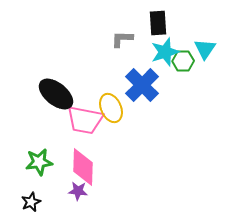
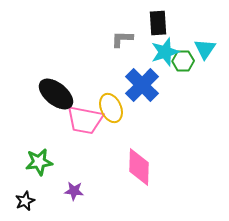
pink diamond: moved 56 px right
purple star: moved 4 px left
black star: moved 6 px left, 1 px up
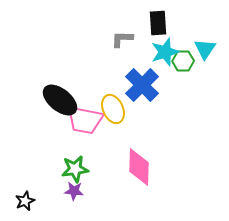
black ellipse: moved 4 px right, 6 px down
yellow ellipse: moved 2 px right, 1 px down
green star: moved 36 px right, 7 px down
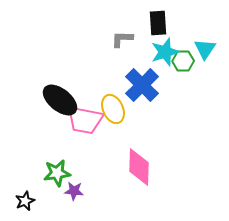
green star: moved 18 px left, 4 px down
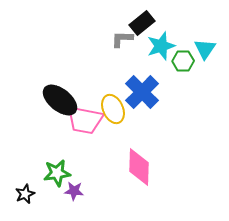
black rectangle: moved 16 px left; rotated 55 degrees clockwise
cyan star: moved 4 px left, 6 px up
blue cross: moved 7 px down
black star: moved 7 px up
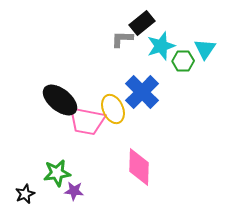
pink trapezoid: moved 2 px right, 1 px down
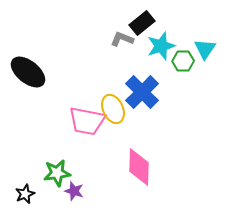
gray L-shape: rotated 20 degrees clockwise
black ellipse: moved 32 px left, 28 px up
purple star: rotated 12 degrees clockwise
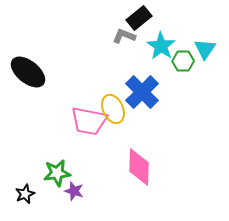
black rectangle: moved 3 px left, 5 px up
gray L-shape: moved 2 px right, 3 px up
cyan star: rotated 20 degrees counterclockwise
pink trapezoid: moved 2 px right
